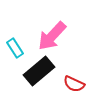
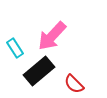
red semicircle: rotated 20 degrees clockwise
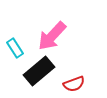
red semicircle: rotated 65 degrees counterclockwise
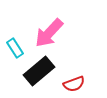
pink arrow: moved 3 px left, 3 px up
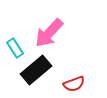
black rectangle: moved 3 px left, 1 px up
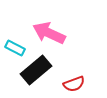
pink arrow: rotated 72 degrees clockwise
cyan rectangle: rotated 30 degrees counterclockwise
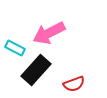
pink arrow: rotated 52 degrees counterclockwise
black rectangle: rotated 8 degrees counterclockwise
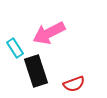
cyan rectangle: rotated 30 degrees clockwise
black rectangle: moved 1 px down; rotated 60 degrees counterclockwise
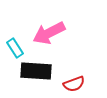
black rectangle: rotated 68 degrees counterclockwise
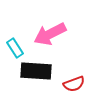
pink arrow: moved 1 px right, 1 px down
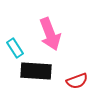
pink arrow: rotated 84 degrees counterclockwise
red semicircle: moved 3 px right, 3 px up
